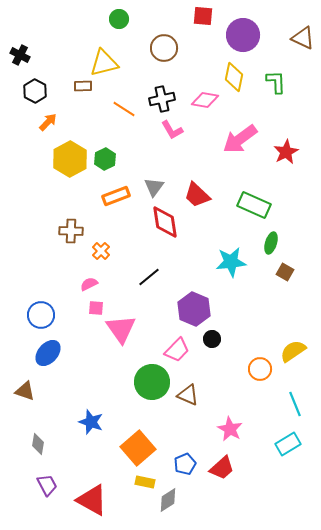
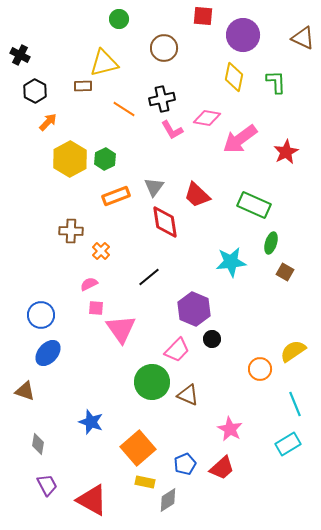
pink diamond at (205, 100): moved 2 px right, 18 px down
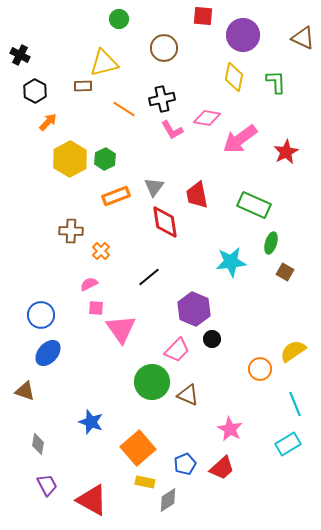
red trapezoid at (197, 195): rotated 36 degrees clockwise
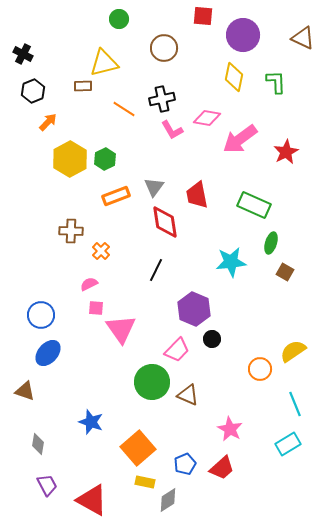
black cross at (20, 55): moved 3 px right, 1 px up
black hexagon at (35, 91): moved 2 px left; rotated 10 degrees clockwise
black line at (149, 277): moved 7 px right, 7 px up; rotated 25 degrees counterclockwise
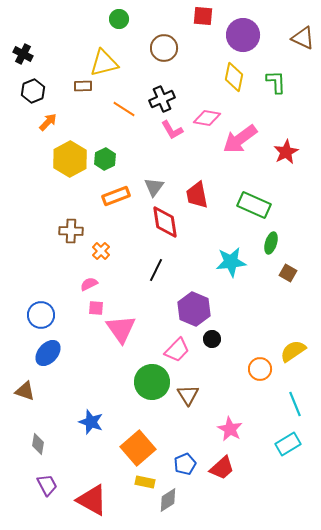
black cross at (162, 99): rotated 10 degrees counterclockwise
brown square at (285, 272): moved 3 px right, 1 px down
brown triangle at (188, 395): rotated 35 degrees clockwise
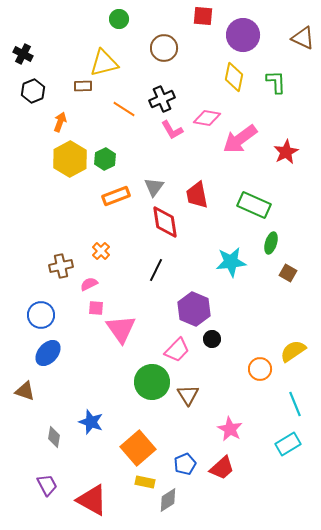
orange arrow at (48, 122): moved 12 px right; rotated 24 degrees counterclockwise
brown cross at (71, 231): moved 10 px left, 35 px down; rotated 15 degrees counterclockwise
gray diamond at (38, 444): moved 16 px right, 7 px up
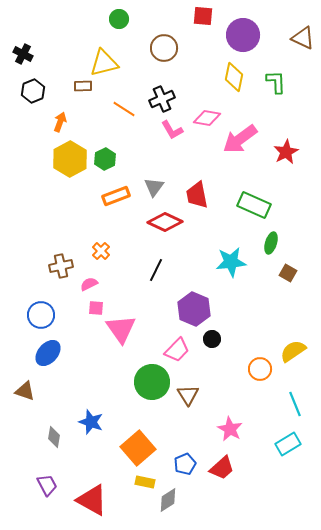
red diamond at (165, 222): rotated 56 degrees counterclockwise
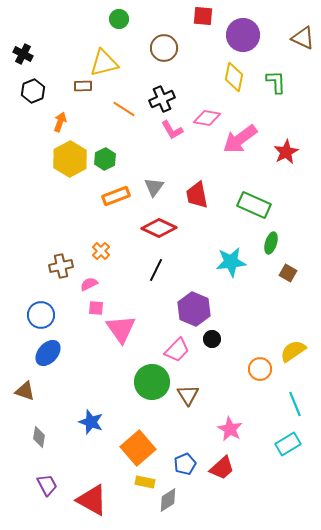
red diamond at (165, 222): moved 6 px left, 6 px down
gray diamond at (54, 437): moved 15 px left
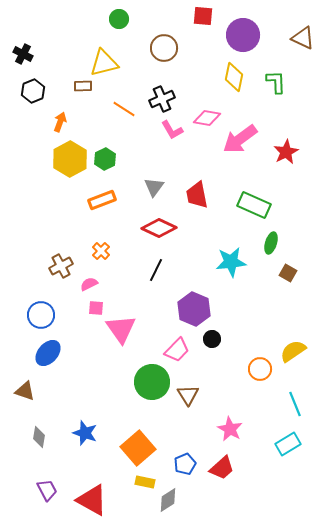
orange rectangle at (116, 196): moved 14 px left, 4 px down
brown cross at (61, 266): rotated 15 degrees counterclockwise
blue star at (91, 422): moved 6 px left, 11 px down
purple trapezoid at (47, 485): moved 5 px down
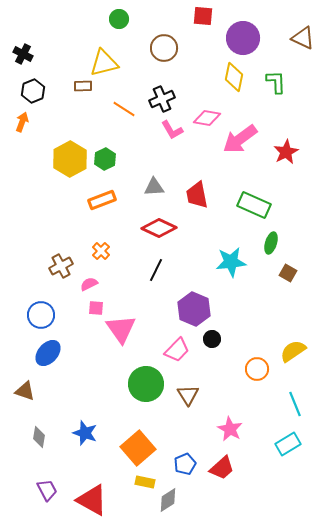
purple circle at (243, 35): moved 3 px down
orange arrow at (60, 122): moved 38 px left
gray triangle at (154, 187): rotated 50 degrees clockwise
orange circle at (260, 369): moved 3 px left
green circle at (152, 382): moved 6 px left, 2 px down
